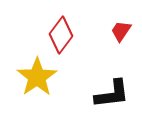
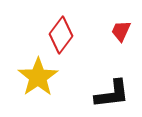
red trapezoid: rotated 10 degrees counterclockwise
yellow star: moved 1 px right
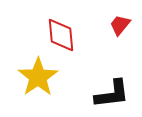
red trapezoid: moved 1 px left, 6 px up; rotated 15 degrees clockwise
red diamond: rotated 42 degrees counterclockwise
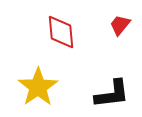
red diamond: moved 3 px up
yellow star: moved 10 px down
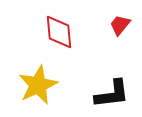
red diamond: moved 2 px left
yellow star: moved 2 px up; rotated 9 degrees clockwise
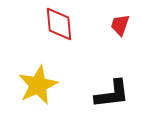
red trapezoid: rotated 20 degrees counterclockwise
red diamond: moved 8 px up
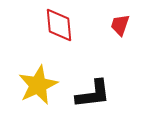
red diamond: moved 1 px down
black L-shape: moved 19 px left
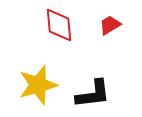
red trapezoid: moved 10 px left; rotated 40 degrees clockwise
yellow star: rotated 9 degrees clockwise
